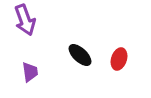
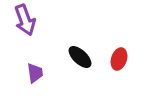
black ellipse: moved 2 px down
purple trapezoid: moved 5 px right, 1 px down
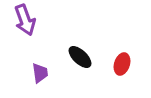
red ellipse: moved 3 px right, 5 px down
purple trapezoid: moved 5 px right
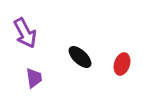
purple arrow: moved 13 px down; rotated 8 degrees counterclockwise
purple trapezoid: moved 6 px left, 5 px down
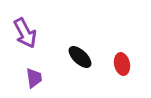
red ellipse: rotated 30 degrees counterclockwise
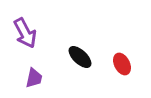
red ellipse: rotated 15 degrees counterclockwise
purple trapezoid: rotated 20 degrees clockwise
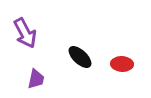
red ellipse: rotated 60 degrees counterclockwise
purple trapezoid: moved 2 px right, 1 px down
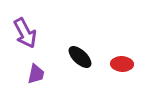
purple trapezoid: moved 5 px up
